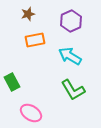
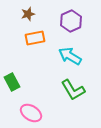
orange rectangle: moved 2 px up
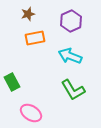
cyan arrow: rotated 10 degrees counterclockwise
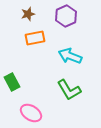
purple hexagon: moved 5 px left, 5 px up
green L-shape: moved 4 px left
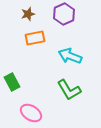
purple hexagon: moved 2 px left, 2 px up
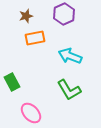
brown star: moved 2 px left, 2 px down
pink ellipse: rotated 15 degrees clockwise
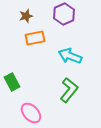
green L-shape: rotated 110 degrees counterclockwise
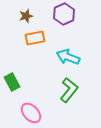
cyan arrow: moved 2 px left, 1 px down
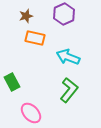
orange rectangle: rotated 24 degrees clockwise
